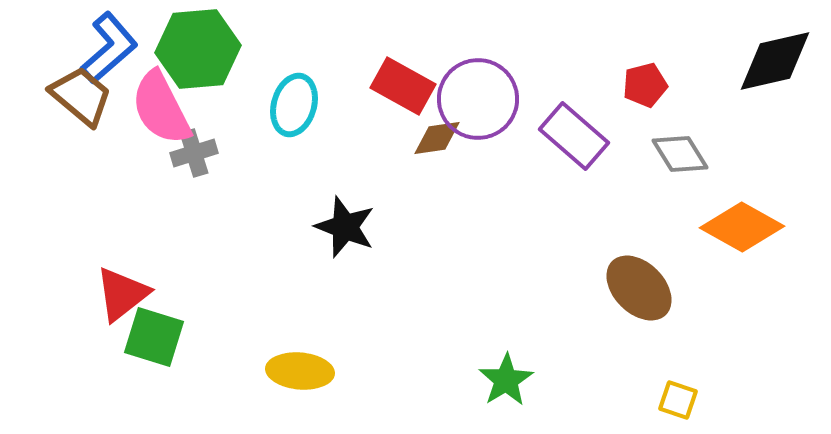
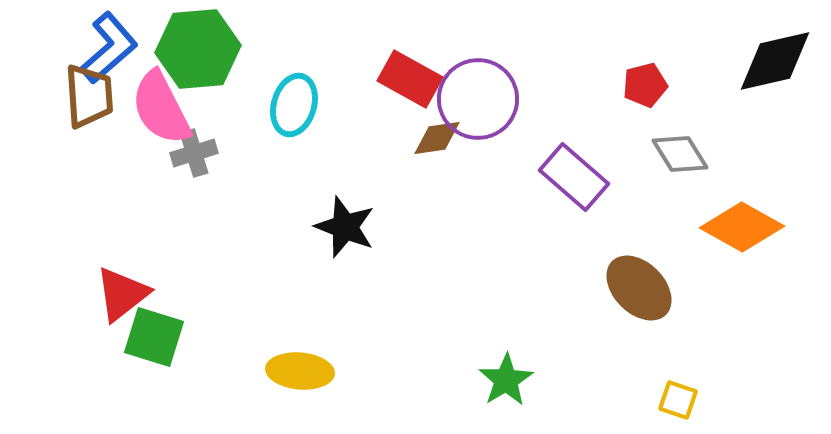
red rectangle: moved 7 px right, 7 px up
brown trapezoid: moved 8 px right; rotated 46 degrees clockwise
purple rectangle: moved 41 px down
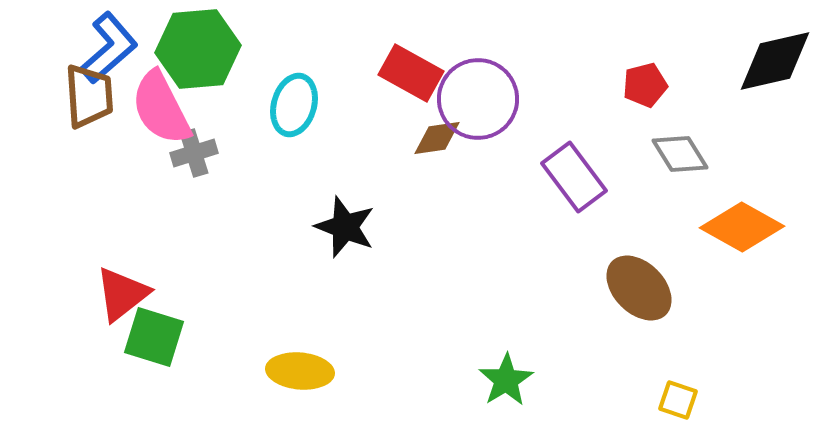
red rectangle: moved 1 px right, 6 px up
purple rectangle: rotated 12 degrees clockwise
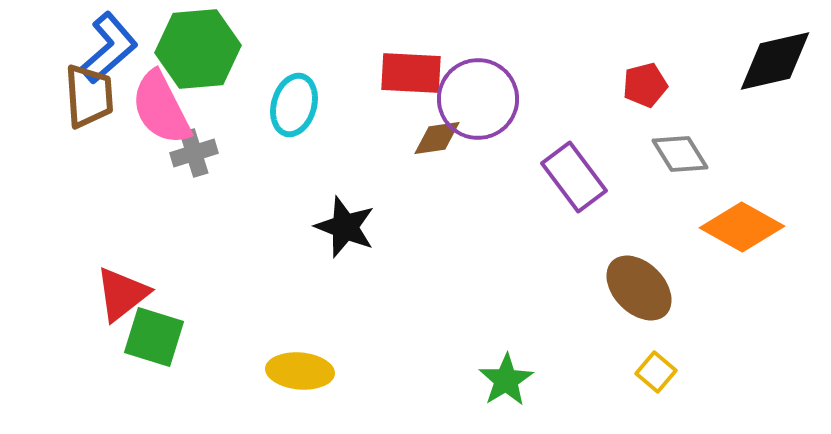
red rectangle: rotated 26 degrees counterclockwise
yellow square: moved 22 px left, 28 px up; rotated 21 degrees clockwise
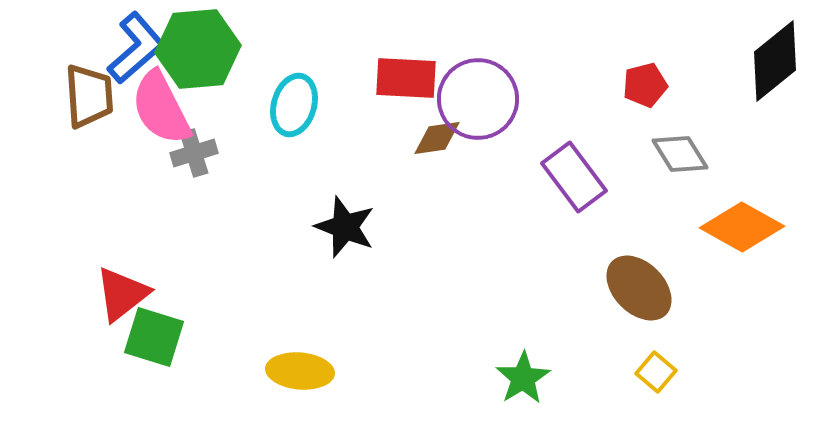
blue L-shape: moved 27 px right
black diamond: rotated 26 degrees counterclockwise
red rectangle: moved 5 px left, 5 px down
green star: moved 17 px right, 2 px up
